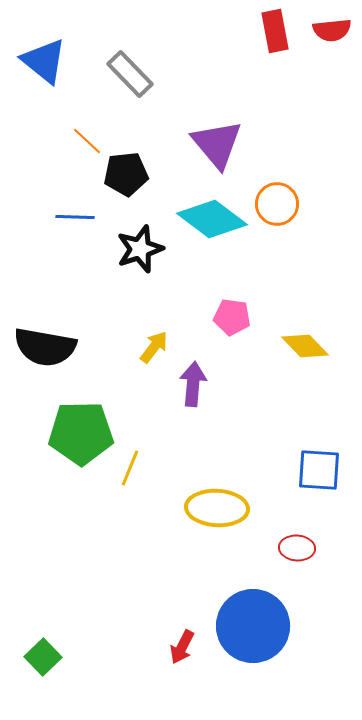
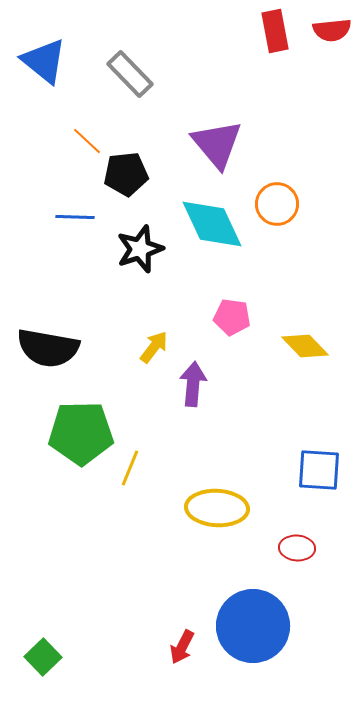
cyan diamond: moved 5 px down; rotated 28 degrees clockwise
black semicircle: moved 3 px right, 1 px down
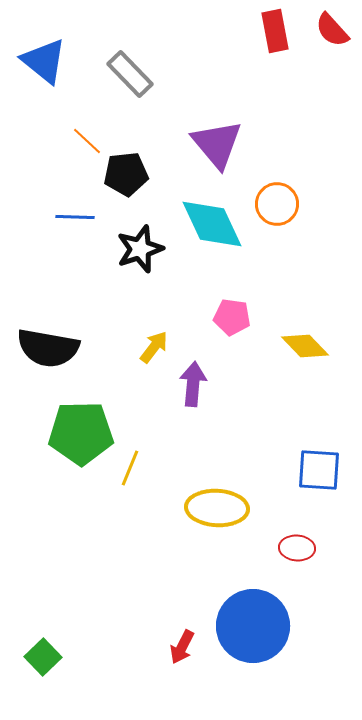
red semicircle: rotated 54 degrees clockwise
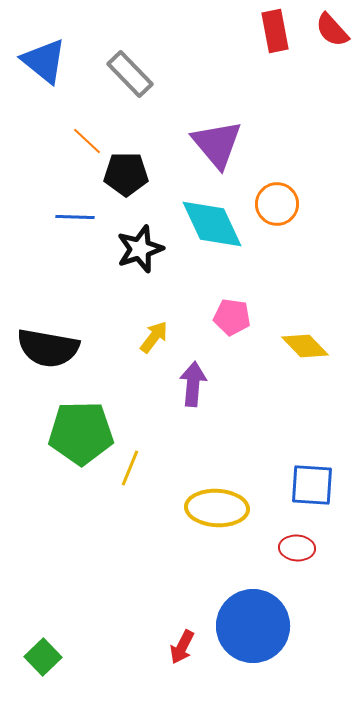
black pentagon: rotated 6 degrees clockwise
yellow arrow: moved 10 px up
blue square: moved 7 px left, 15 px down
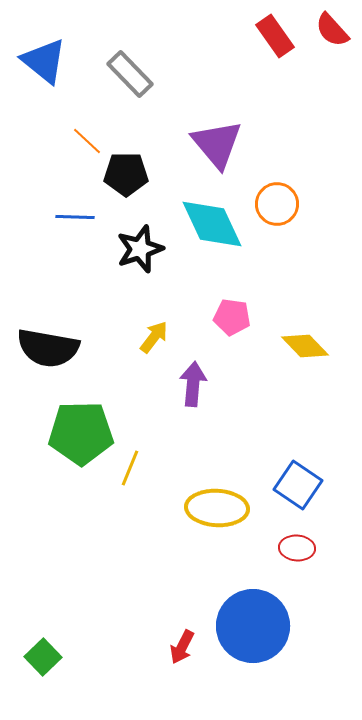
red rectangle: moved 5 px down; rotated 24 degrees counterclockwise
blue square: moved 14 px left; rotated 30 degrees clockwise
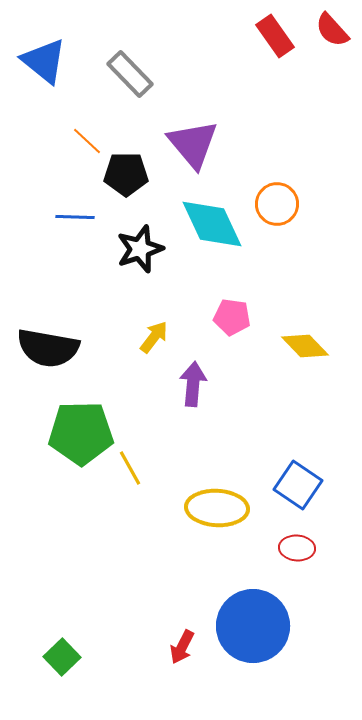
purple triangle: moved 24 px left
yellow line: rotated 51 degrees counterclockwise
green square: moved 19 px right
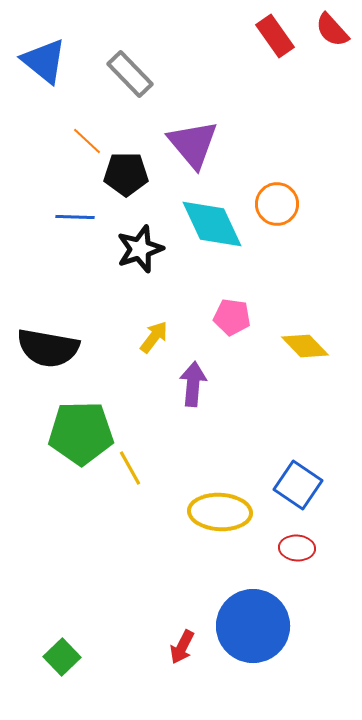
yellow ellipse: moved 3 px right, 4 px down
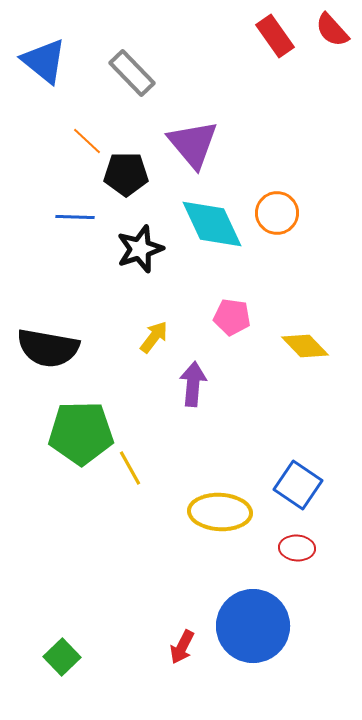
gray rectangle: moved 2 px right, 1 px up
orange circle: moved 9 px down
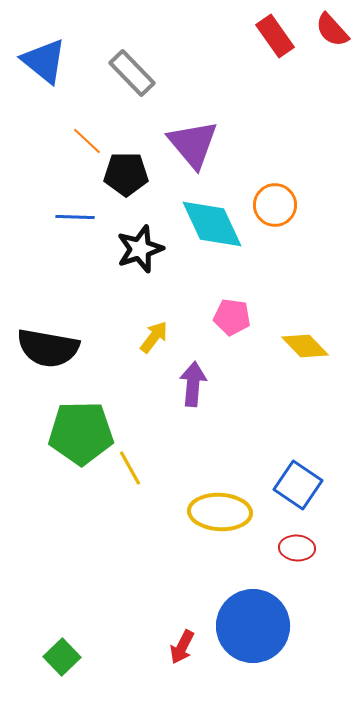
orange circle: moved 2 px left, 8 px up
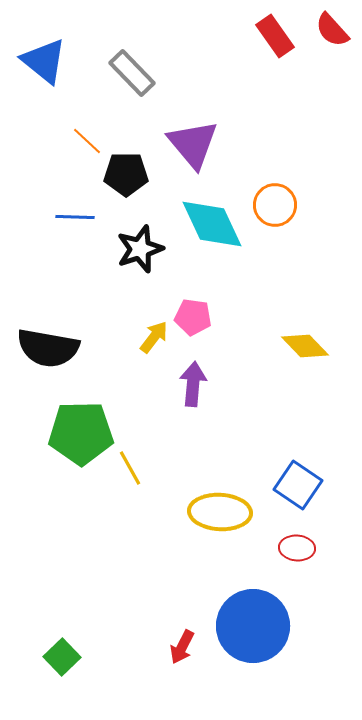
pink pentagon: moved 39 px left
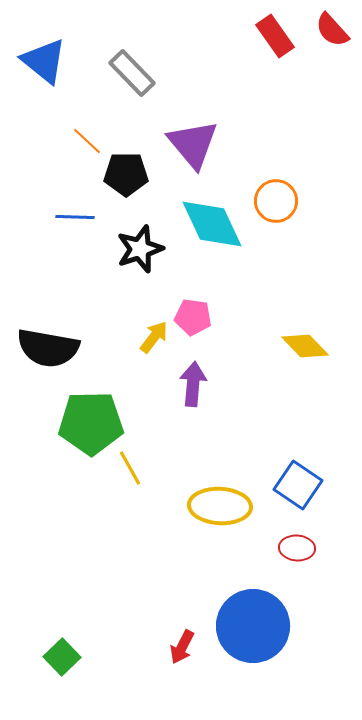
orange circle: moved 1 px right, 4 px up
green pentagon: moved 10 px right, 10 px up
yellow ellipse: moved 6 px up
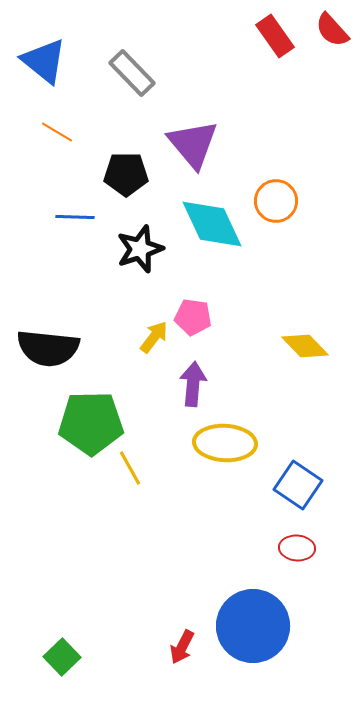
orange line: moved 30 px left, 9 px up; rotated 12 degrees counterclockwise
black semicircle: rotated 4 degrees counterclockwise
yellow ellipse: moved 5 px right, 63 px up
